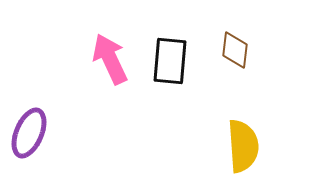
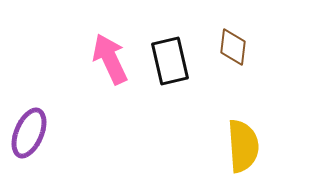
brown diamond: moved 2 px left, 3 px up
black rectangle: rotated 18 degrees counterclockwise
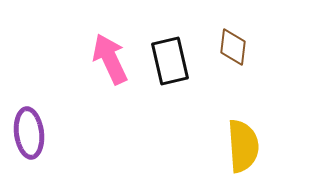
purple ellipse: rotated 30 degrees counterclockwise
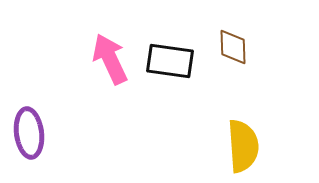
brown diamond: rotated 9 degrees counterclockwise
black rectangle: rotated 69 degrees counterclockwise
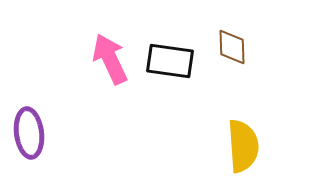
brown diamond: moved 1 px left
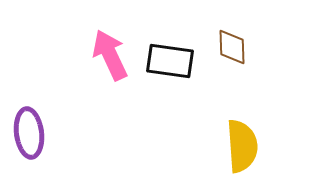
pink arrow: moved 4 px up
yellow semicircle: moved 1 px left
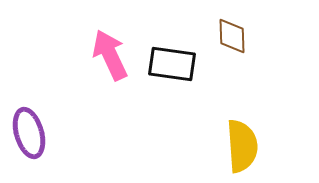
brown diamond: moved 11 px up
black rectangle: moved 2 px right, 3 px down
purple ellipse: rotated 9 degrees counterclockwise
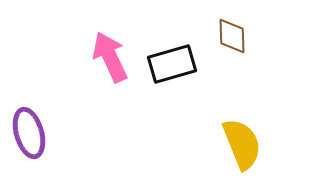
pink arrow: moved 2 px down
black rectangle: rotated 24 degrees counterclockwise
yellow semicircle: moved 2 px up; rotated 18 degrees counterclockwise
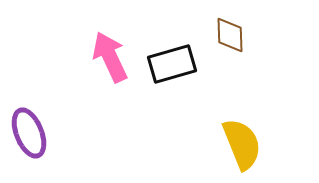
brown diamond: moved 2 px left, 1 px up
purple ellipse: rotated 6 degrees counterclockwise
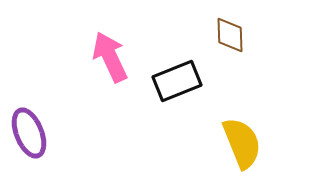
black rectangle: moved 5 px right, 17 px down; rotated 6 degrees counterclockwise
yellow semicircle: moved 1 px up
